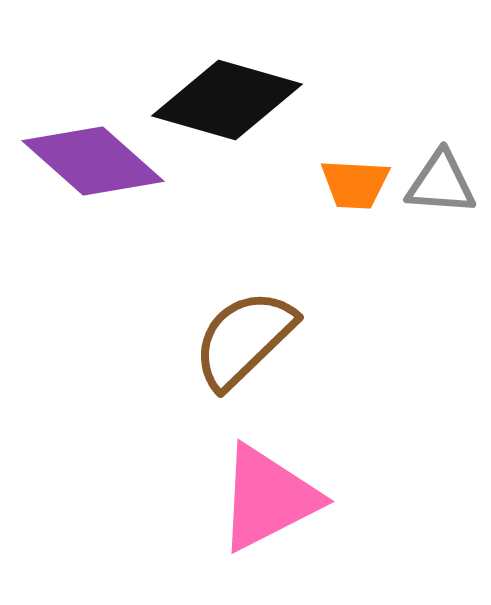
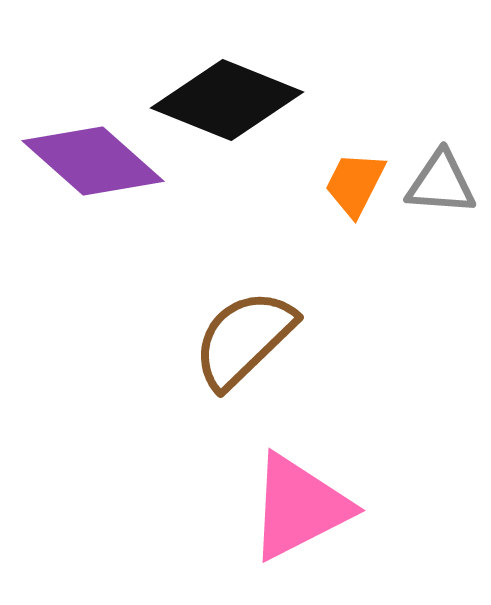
black diamond: rotated 6 degrees clockwise
orange trapezoid: rotated 114 degrees clockwise
pink triangle: moved 31 px right, 9 px down
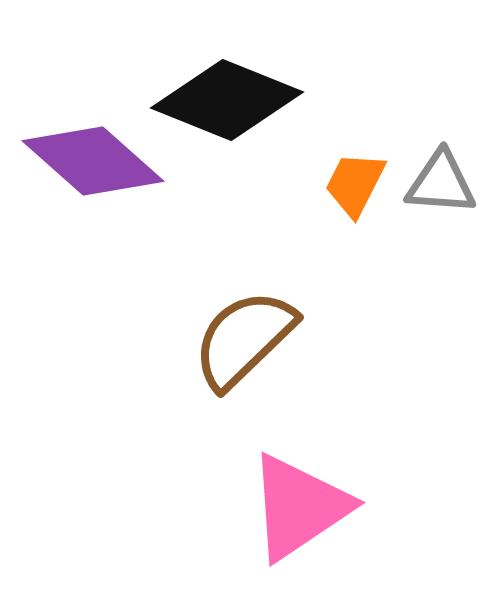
pink triangle: rotated 7 degrees counterclockwise
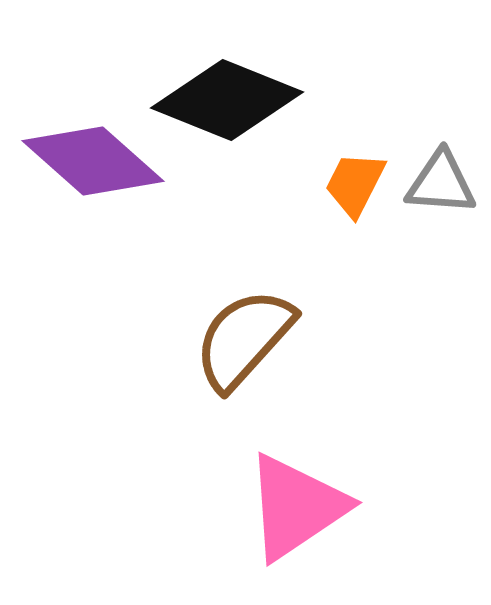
brown semicircle: rotated 4 degrees counterclockwise
pink triangle: moved 3 px left
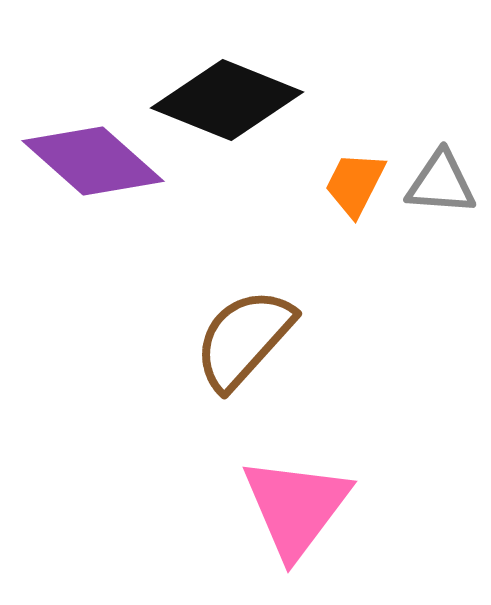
pink triangle: rotated 19 degrees counterclockwise
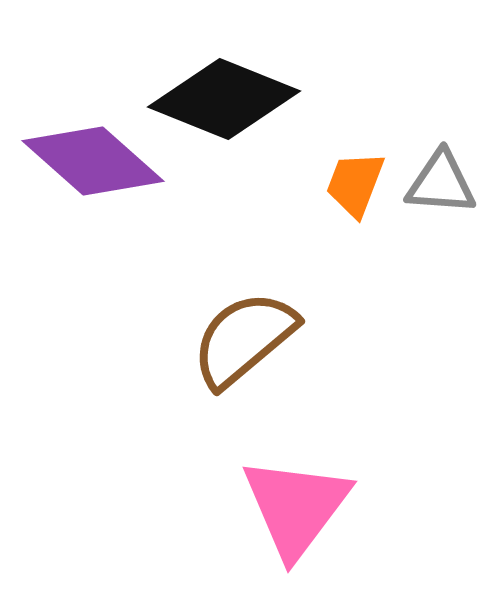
black diamond: moved 3 px left, 1 px up
orange trapezoid: rotated 6 degrees counterclockwise
brown semicircle: rotated 8 degrees clockwise
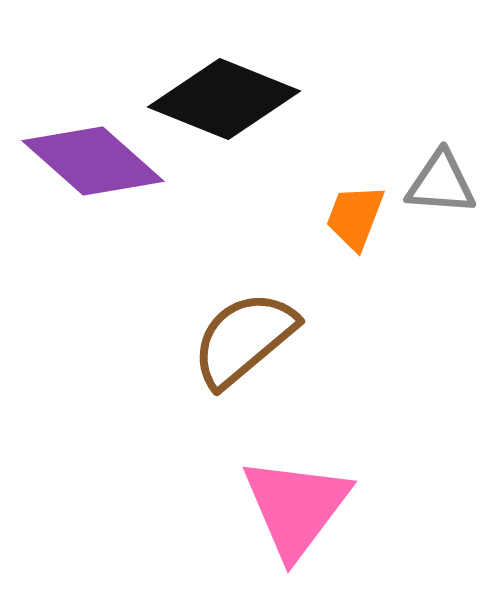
orange trapezoid: moved 33 px down
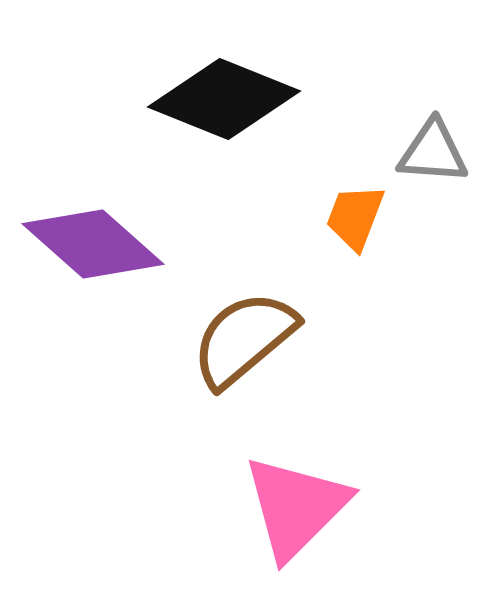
purple diamond: moved 83 px down
gray triangle: moved 8 px left, 31 px up
pink triangle: rotated 8 degrees clockwise
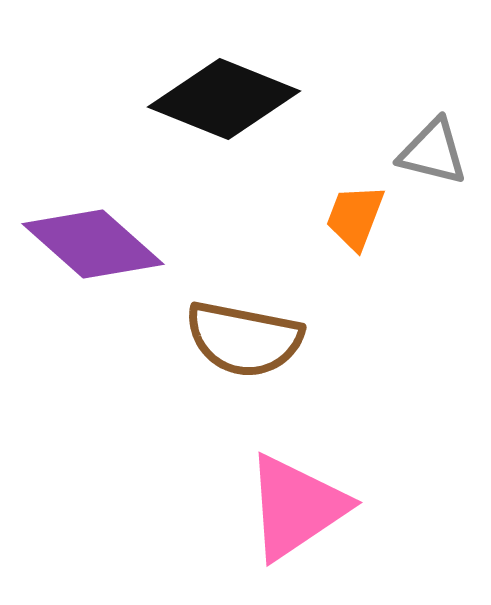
gray triangle: rotated 10 degrees clockwise
brown semicircle: rotated 129 degrees counterclockwise
pink triangle: rotated 11 degrees clockwise
